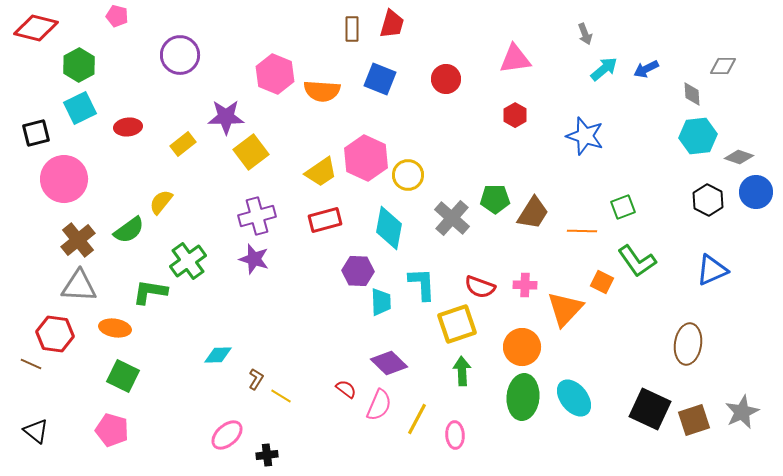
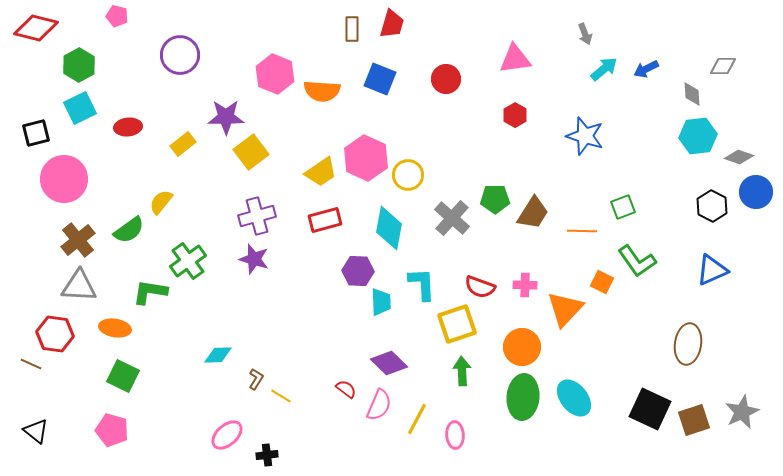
black hexagon at (708, 200): moved 4 px right, 6 px down
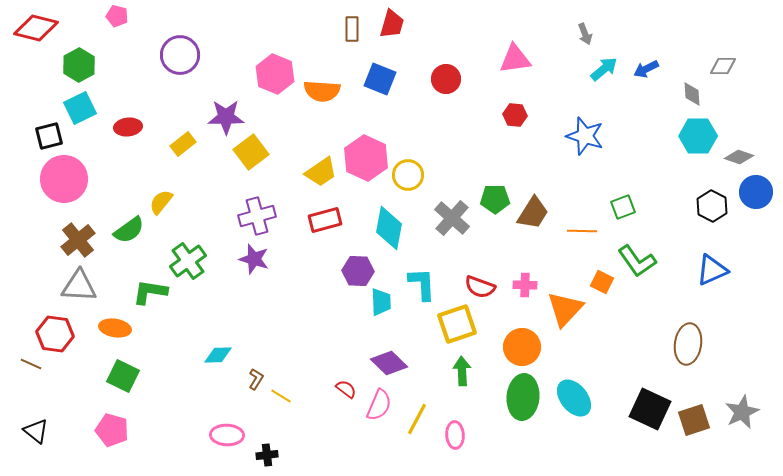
red hexagon at (515, 115): rotated 25 degrees counterclockwise
black square at (36, 133): moved 13 px right, 3 px down
cyan hexagon at (698, 136): rotated 6 degrees clockwise
pink ellipse at (227, 435): rotated 44 degrees clockwise
